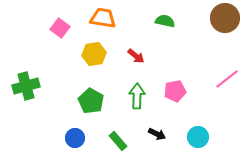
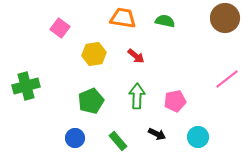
orange trapezoid: moved 20 px right
pink pentagon: moved 10 px down
green pentagon: rotated 20 degrees clockwise
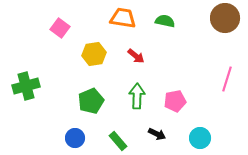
pink line: rotated 35 degrees counterclockwise
cyan circle: moved 2 px right, 1 px down
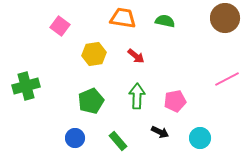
pink square: moved 2 px up
pink line: rotated 45 degrees clockwise
black arrow: moved 3 px right, 2 px up
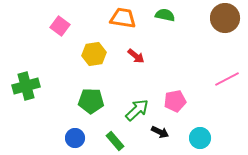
green semicircle: moved 6 px up
green arrow: moved 14 px down; rotated 45 degrees clockwise
green pentagon: rotated 25 degrees clockwise
green rectangle: moved 3 px left
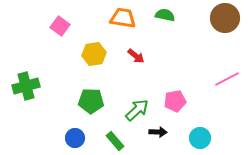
black arrow: moved 2 px left; rotated 24 degrees counterclockwise
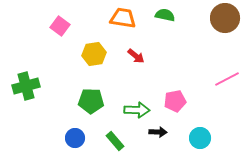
green arrow: rotated 45 degrees clockwise
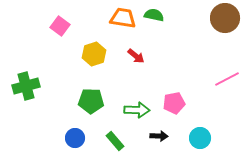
green semicircle: moved 11 px left
yellow hexagon: rotated 10 degrees counterclockwise
pink pentagon: moved 1 px left, 2 px down
black arrow: moved 1 px right, 4 px down
